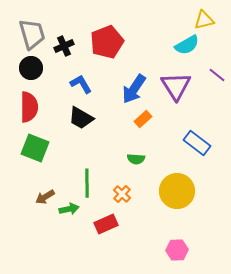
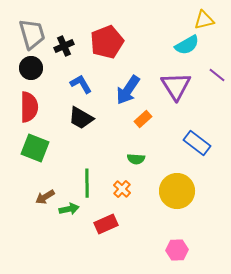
blue arrow: moved 6 px left, 1 px down
orange cross: moved 5 px up
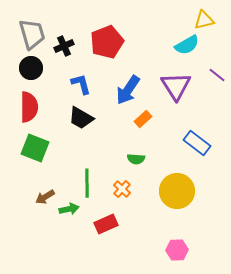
blue L-shape: rotated 15 degrees clockwise
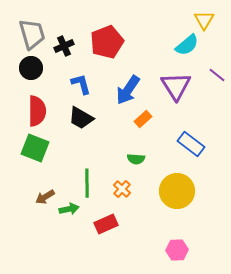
yellow triangle: rotated 45 degrees counterclockwise
cyan semicircle: rotated 10 degrees counterclockwise
red semicircle: moved 8 px right, 4 px down
blue rectangle: moved 6 px left, 1 px down
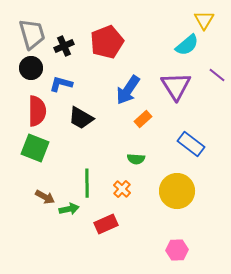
blue L-shape: moved 20 px left; rotated 60 degrees counterclockwise
brown arrow: rotated 120 degrees counterclockwise
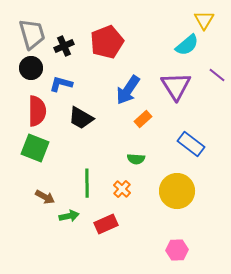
green arrow: moved 7 px down
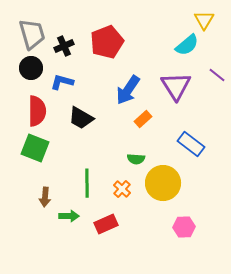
blue L-shape: moved 1 px right, 2 px up
yellow circle: moved 14 px left, 8 px up
brown arrow: rotated 66 degrees clockwise
green arrow: rotated 12 degrees clockwise
pink hexagon: moved 7 px right, 23 px up
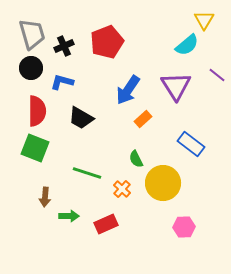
green semicircle: rotated 60 degrees clockwise
green line: moved 10 px up; rotated 72 degrees counterclockwise
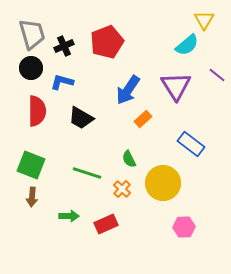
green square: moved 4 px left, 17 px down
green semicircle: moved 7 px left
brown arrow: moved 13 px left
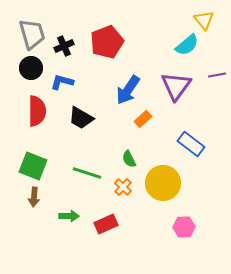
yellow triangle: rotated 10 degrees counterclockwise
purple line: rotated 48 degrees counterclockwise
purple triangle: rotated 8 degrees clockwise
green square: moved 2 px right, 1 px down
orange cross: moved 1 px right, 2 px up
brown arrow: moved 2 px right
